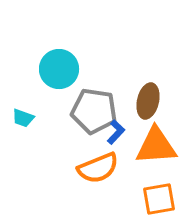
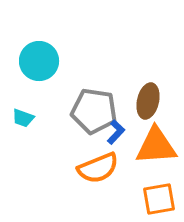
cyan circle: moved 20 px left, 8 px up
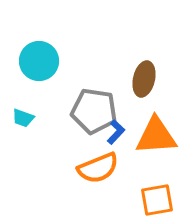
brown ellipse: moved 4 px left, 22 px up
orange triangle: moved 10 px up
orange square: moved 2 px left, 1 px down
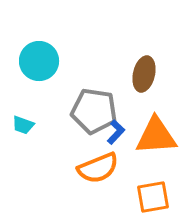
brown ellipse: moved 5 px up
cyan trapezoid: moved 7 px down
orange square: moved 4 px left, 3 px up
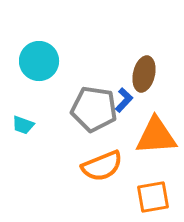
gray pentagon: moved 2 px up
blue L-shape: moved 8 px right, 32 px up
orange semicircle: moved 4 px right, 2 px up
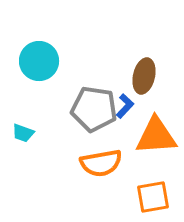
brown ellipse: moved 2 px down
blue L-shape: moved 1 px right, 6 px down
cyan trapezoid: moved 8 px down
orange semicircle: moved 1 px left, 3 px up; rotated 12 degrees clockwise
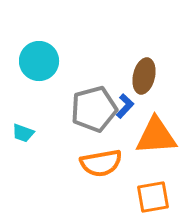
gray pentagon: rotated 24 degrees counterclockwise
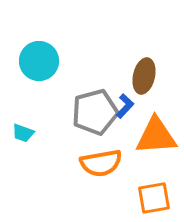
gray pentagon: moved 1 px right, 3 px down
orange square: moved 1 px right, 1 px down
